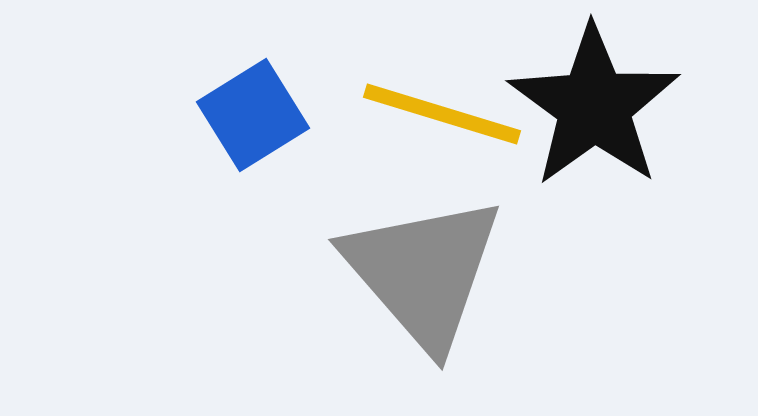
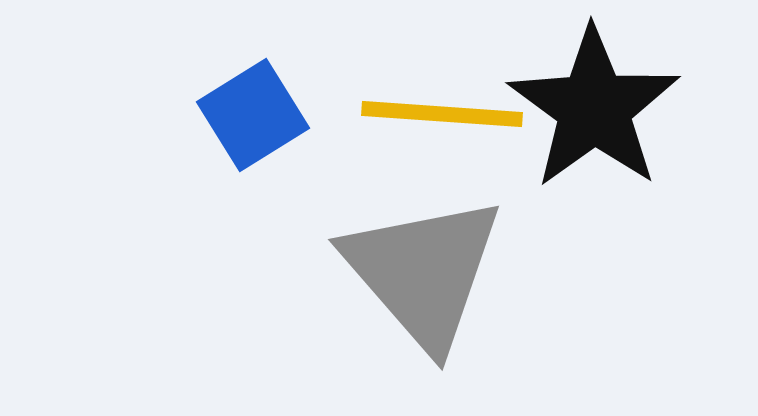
black star: moved 2 px down
yellow line: rotated 13 degrees counterclockwise
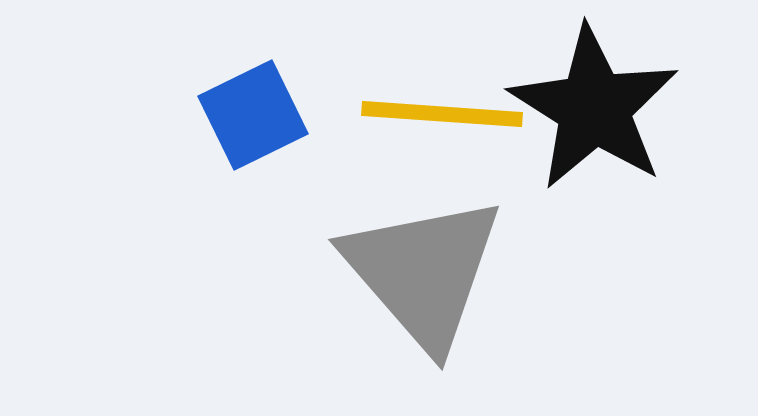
black star: rotated 4 degrees counterclockwise
blue square: rotated 6 degrees clockwise
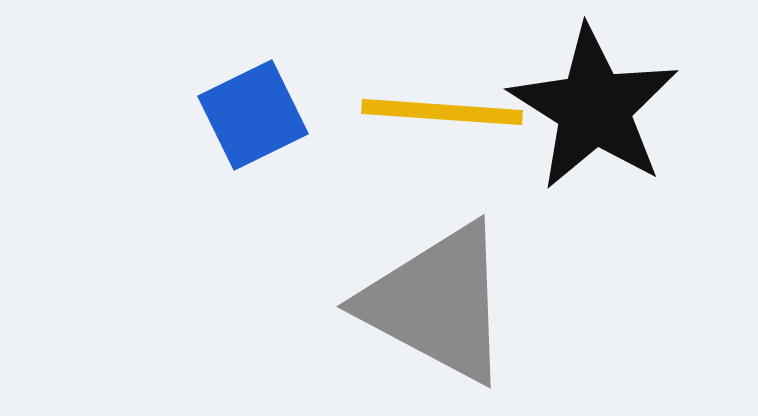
yellow line: moved 2 px up
gray triangle: moved 14 px right, 31 px down; rotated 21 degrees counterclockwise
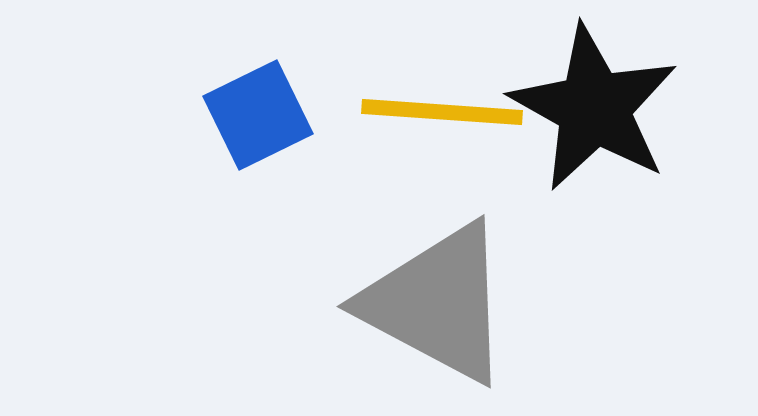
black star: rotated 3 degrees counterclockwise
blue square: moved 5 px right
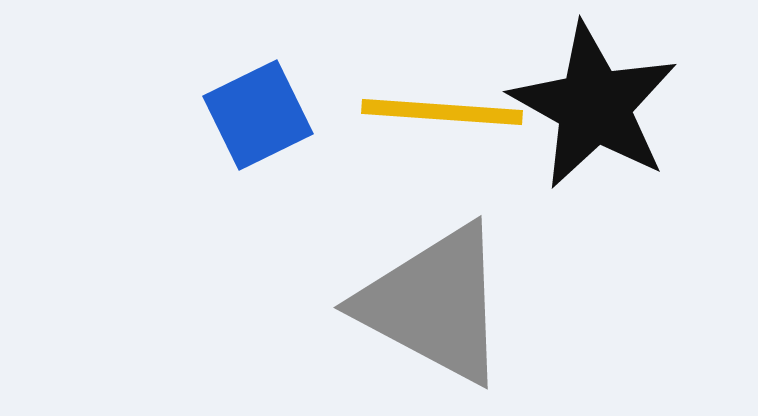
black star: moved 2 px up
gray triangle: moved 3 px left, 1 px down
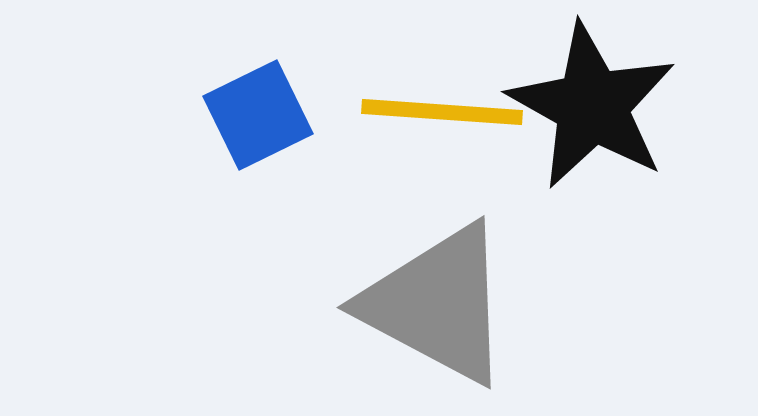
black star: moved 2 px left
gray triangle: moved 3 px right
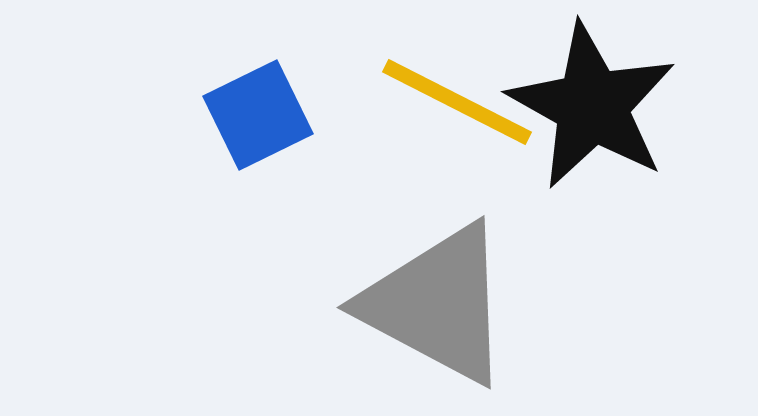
yellow line: moved 15 px right, 10 px up; rotated 23 degrees clockwise
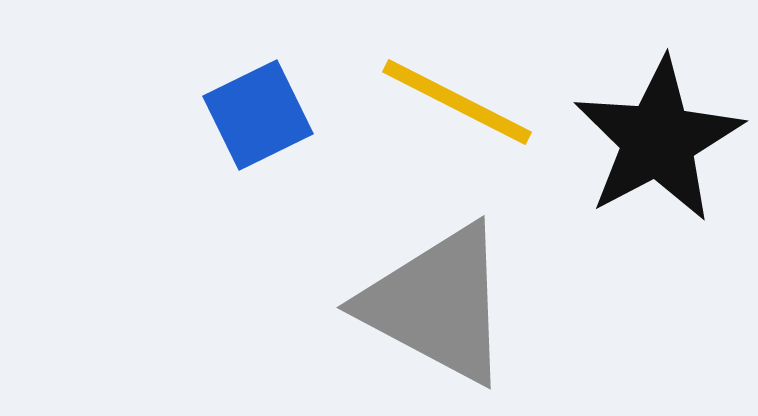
black star: moved 66 px right, 34 px down; rotated 15 degrees clockwise
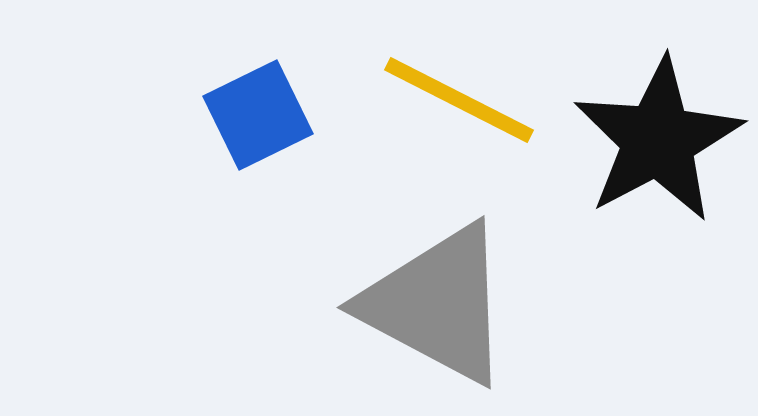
yellow line: moved 2 px right, 2 px up
